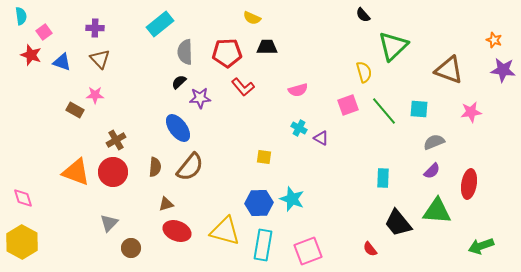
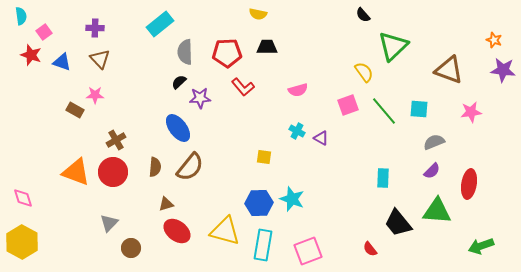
yellow semicircle at (252, 18): moved 6 px right, 4 px up; rotated 12 degrees counterclockwise
yellow semicircle at (364, 72): rotated 20 degrees counterclockwise
cyan cross at (299, 128): moved 2 px left, 3 px down
red ellipse at (177, 231): rotated 16 degrees clockwise
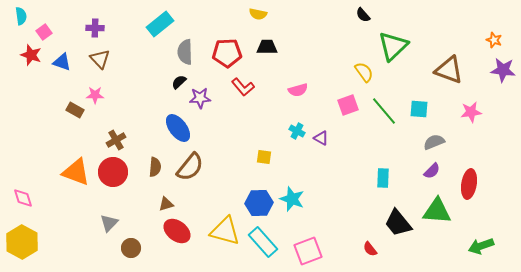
cyan rectangle at (263, 245): moved 3 px up; rotated 52 degrees counterclockwise
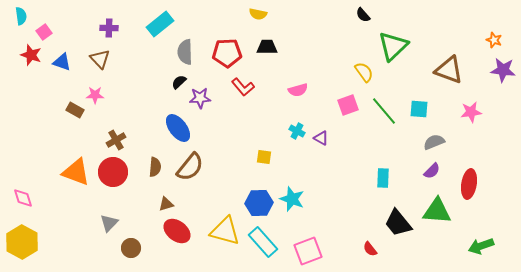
purple cross at (95, 28): moved 14 px right
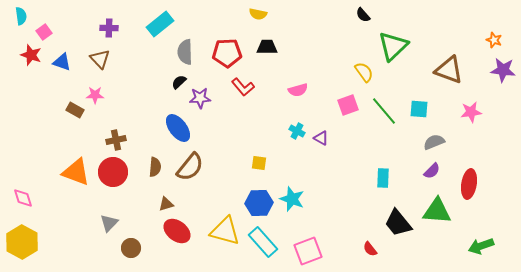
brown cross at (116, 140): rotated 18 degrees clockwise
yellow square at (264, 157): moved 5 px left, 6 px down
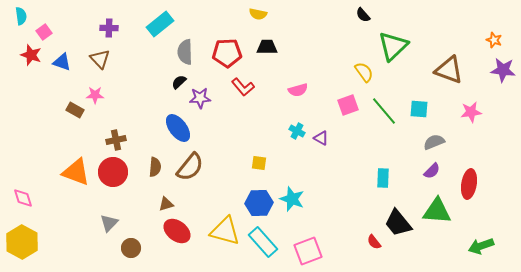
red semicircle at (370, 249): moved 4 px right, 7 px up
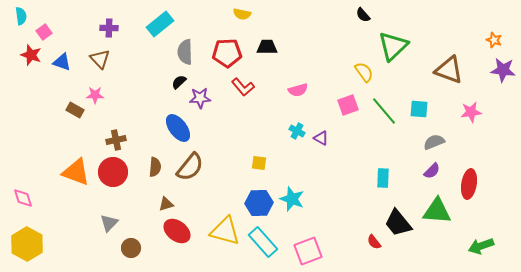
yellow semicircle at (258, 14): moved 16 px left
yellow hexagon at (22, 242): moved 5 px right, 2 px down
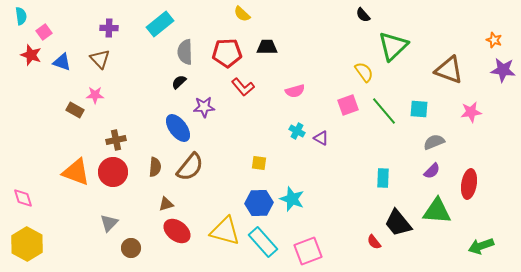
yellow semicircle at (242, 14): rotated 30 degrees clockwise
pink semicircle at (298, 90): moved 3 px left, 1 px down
purple star at (200, 98): moved 4 px right, 9 px down
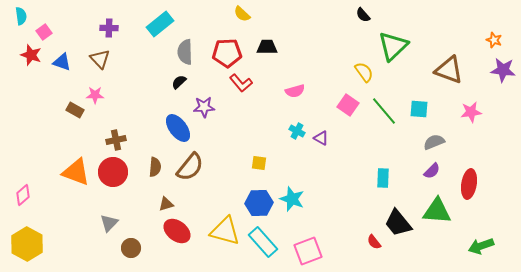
red L-shape at (243, 87): moved 2 px left, 4 px up
pink square at (348, 105): rotated 35 degrees counterclockwise
pink diamond at (23, 198): moved 3 px up; rotated 65 degrees clockwise
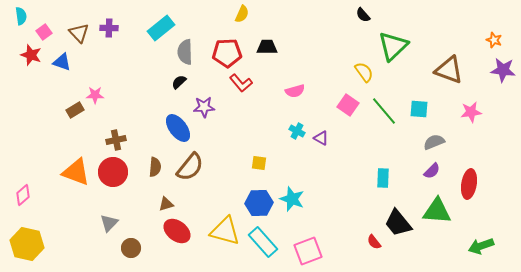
yellow semicircle at (242, 14): rotated 108 degrees counterclockwise
cyan rectangle at (160, 24): moved 1 px right, 4 px down
brown triangle at (100, 59): moved 21 px left, 26 px up
brown rectangle at (75, 110): rotated 60 degrees counterclockwise
yellow hexagon at (27, 244): rotated 16 degrees counterclockwise
